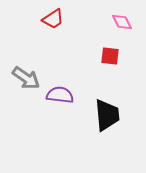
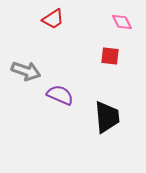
gray arrow: moved 7 px up; rotated 16 degrees counterclockwise
purple semicircle: rotated 16 degrees clockwise
black trapezoid: moved 2 px down
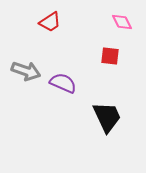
red trapezoid: moved 3 px left, 3 px down
purple semicircle: moved 3 px right, 12 px up
black trapezoid: rotated 20 degrees counterclockwise
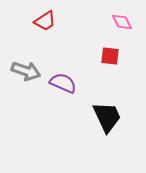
red trapezoid: moved 5 px left, 1 px up
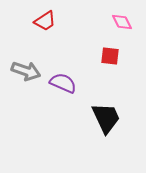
black trapezoid: moved 1 px left, 1 px down
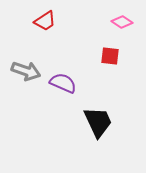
pink diamond: rotated 30 degrees counterclockwise
black trapezoid: moved 8 px left, 4 px down
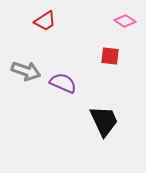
pink diamond: moved 3 px right, 1 px up
black trapezoid: moved 6 px right, 1 px up
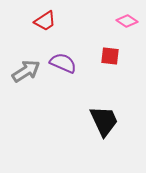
pink diamond: moved 2 px right
gray arrow: rotated 52 degrees counterclockwise
purple semicircle: moved 20 px up
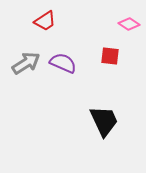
pink diamond: moved 2 px right, 3 px down
gray arrow: moved 8 px up
